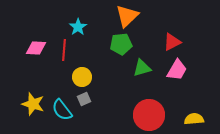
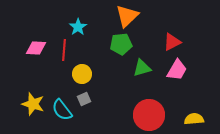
yellow circle: moved 3 px up
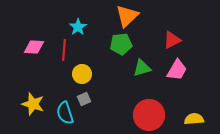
red triangle: moved 2 px up
pink diamond: moved 2 px left, 1 px up
cyan semicircle: moved 3 px right, 3 px down; rotated 20 degrees clockwise
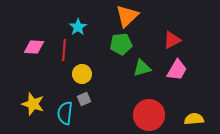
cyan semicircle: rotated 25 degrees clockwise
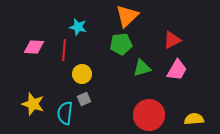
cyan star: rotated 24 degrees counterclockwise
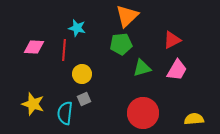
cyan star: moved 1 px left, 1 px down
red circle: moved 6 px left, 2 px up
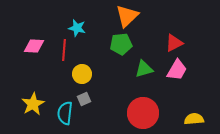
red triangle: moved 2 px right, 3 px down
pink diamond: moved 1 px up
green triangle: moved 2 px right, 1 px down
yellow star: rotated 25 degrees clockwise
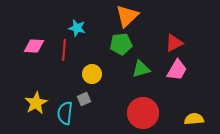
green triangle: moved 3 px left
yellow circle: moved 10 px right
yellow star: moved 3 px right, 1 px up
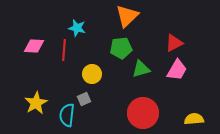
green pentagon: moved 4 px down
cyan semicircle: moved 2 px right, 2 px down
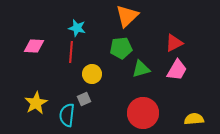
red line: moved 7 px right, 2 px down
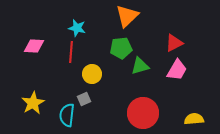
green triangle: moved 1 px left, 3 px up
yellow star: moved 3 px left
